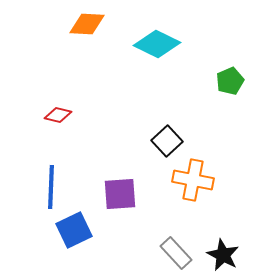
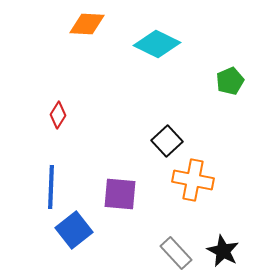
red diamond: rotated 72 degrees counterclockwise
purple square: rotated 9 degrees clockwise
blue square: rotated 12 degrees counterclockwise
black star: moved 4 px up
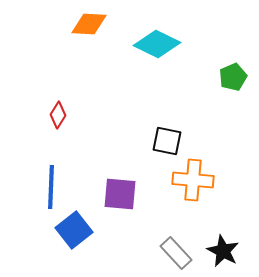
orange diamond: moved 2 px right
green pentagon: moved 3 px right, 4 px up
black square: rotated 36 degrees counterclockwise
orange cross: rotated 6 degrees counterclockwise
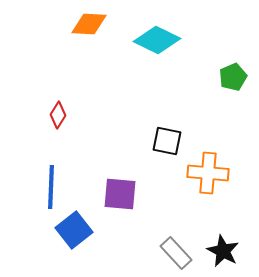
cyan diamond: moved 4 px up
orange cross: moved 15 px right, 7 px up
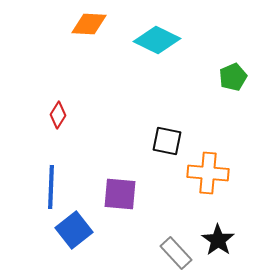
black star: moved 5 px left, 11 px up; rotated 8 degrees clockwise
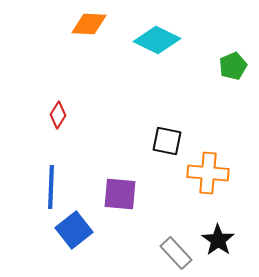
green pentagon: moved 11 px up
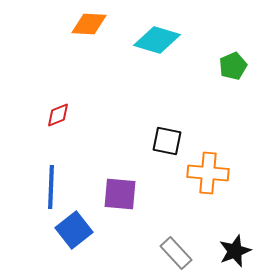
cyan diamond: rotated 9 degrees counterclockwise
red diamond: rotated 36 degrees clockwise
black star: moved 17 px right, 11 px down; rotated 16 degrees clockwise
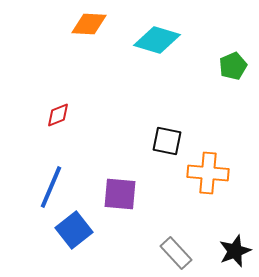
blue line: rotated 21 degrees clockwise
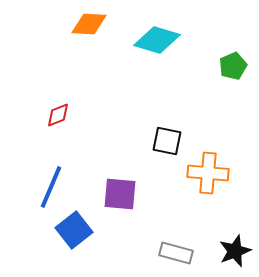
gray rectangle: rotated 32 degrees counterclockwise
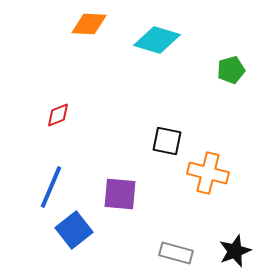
green pentagon: moved 2 px left, 4 px down; rotated 8 degrees clockwise
orange cross: rotated 9 degrees clockwise
